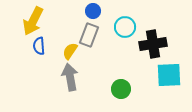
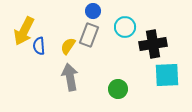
yellow arrow: moved 9 px left, 10 px down
yellow semicircle: moved 2 px left, 5 px up
cyan square: moved 2 px left
green circle: moved 3 px left
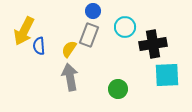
yellow semicircle: moved 1 px right, 3 px down
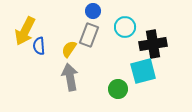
yellow arrow: moved 1 px right
cyan square: moved 24 px left, 4 px up; rotated 12 degrees counterclockwise
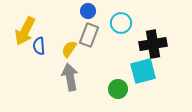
blue circle: moved 5 px left
cyan circle: moved 4 px left, 4 px up
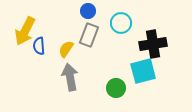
yellow semicircle: moved 3 px left
green circle: moved 2 px left, 1 px up
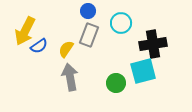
blue semicircle: rotated 120 degrees counterclockwise
green circle: moved 5 px up
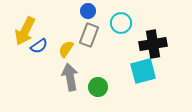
green circle: moved 18 px left, 4 px down
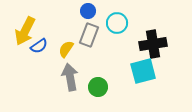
cyan circle: moved 4 px left
